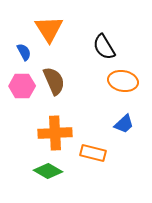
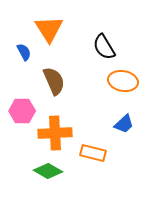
pink hexagon: moved 25 px down
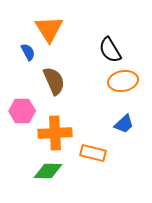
black semicircle: moved 6 px right, 3 px down
blue semicircle: moved 4 px right
orange ellipse: rotated 20 degrees counterclockwise
green diamond: rotated 28 degrees counterclockwise
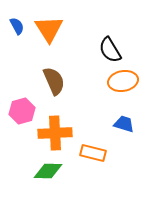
blue semicircle: moved 11 px left, 26 px up
pink hexagon: rotated 15 degrees counterclockwise
blue trapezoid: rotated 120 degrees counterclockwise
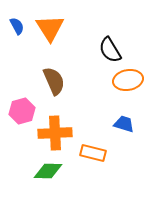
orange triangle: moved 1 px right, 1 px up
orange ellipse: moved 5 px right, 1 px up
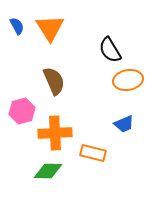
blue trapezoid: rotated 140 degrees clockwise
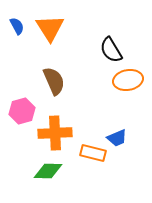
black semicircle: moved 1 px right
blue trapezoid: moved 7 px left, 14 px down
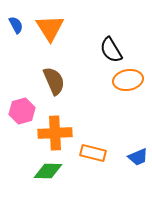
blue semicircle: moved 1 px left, 1 px up
blue trapezoid: moved 21 px right, 19 px down
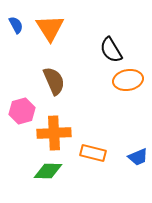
orange cross: moved 1 px left
